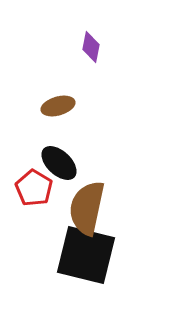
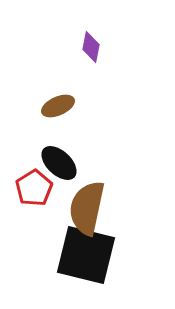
brown ellipse: rotated 8 degrees counterclockwise
red pentagon: rotated 9 degrees clockwise
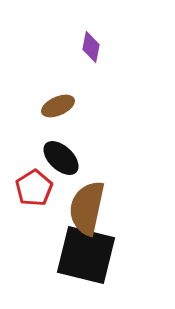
black ellipse: moved 2 px right, 5 px up
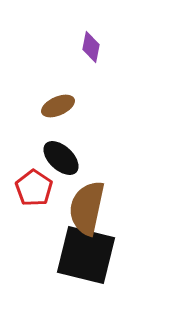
red pentagon: rotated 6 degrees counterclockwise
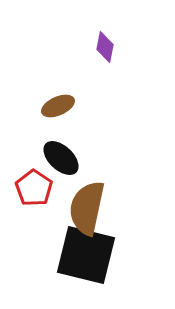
purple diamond: moved 14 px right
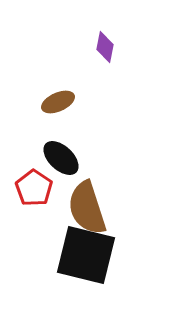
brown ellipse: moved 4 px up
brown semicircle: rotated 30 degrees counterclockwise
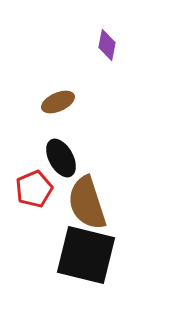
purple diamond: moved 2 px right, 2 px up
black ellipse: rotated 18 degrees clockwise
red pentagon: moved 1 px down; rotated 15 degrees clockwise
brown semicircle: moved 5 px up
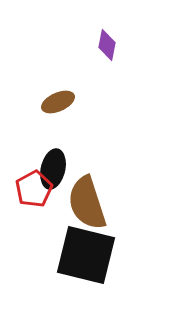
black ellipse: moved 8 px left, 11 px down; rotated 42 degrees clockwise
red pentagon: rotated 6 degrees counterclockwise
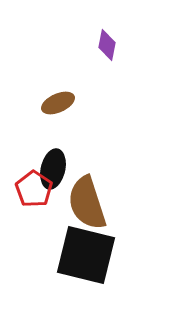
brown ellipse: moved 1 px down
red pentagon: rotated 9 degrees counterclockwise
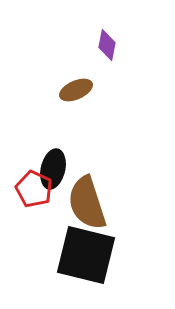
brown ellipse: moved 18 px right, 13 px up
red pentagon: rotated 9 degrees counterclockwise
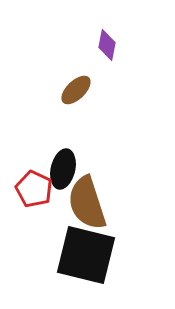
brown ellipse: rotated 20 degrees counterclockwise
black ellipse: moved 10 px right
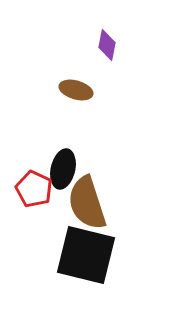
brown ellipse: rotated 60 degrees clockwise
